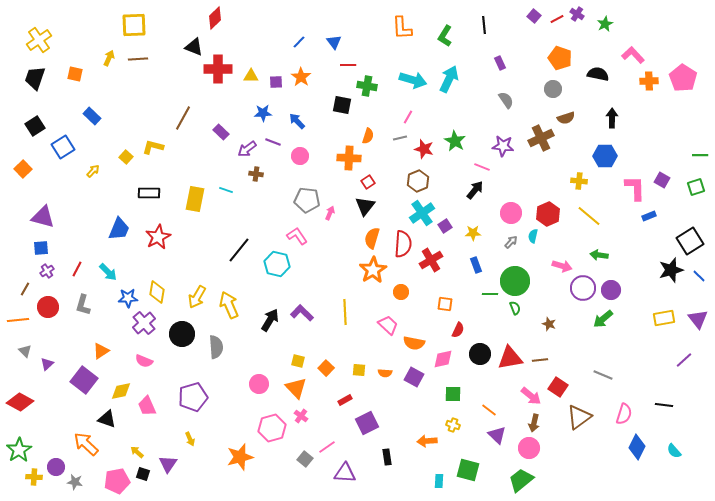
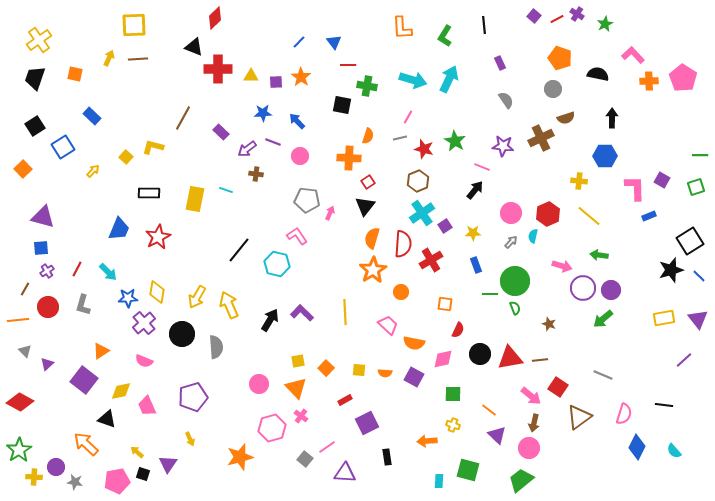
yellow square at (298, 361): rotated 24 degrees counterclockwise
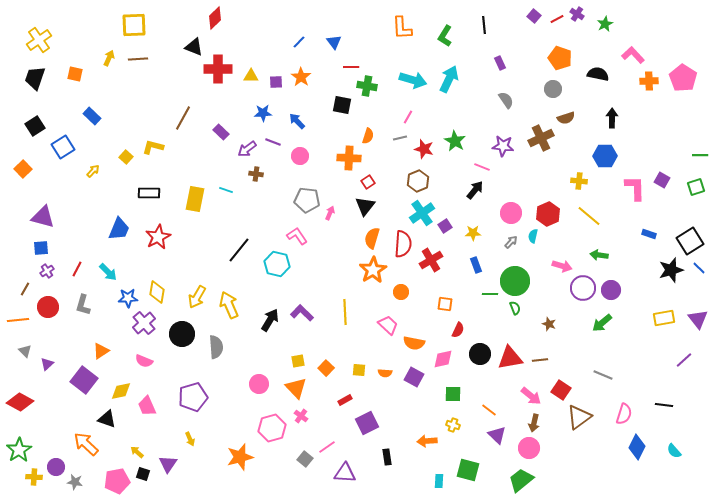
red line at (348, 65): moved 3 px right, 2 px down
blue rectangle at (649, 216): moved 18 px down; rotated 40 degrees clockwise
blue line at (699, 276): moved 8 px up
green arrow at (603, 319): moved 1 px left, 4 px down
red square at (558, 387): moved 3 px right, 3 px down
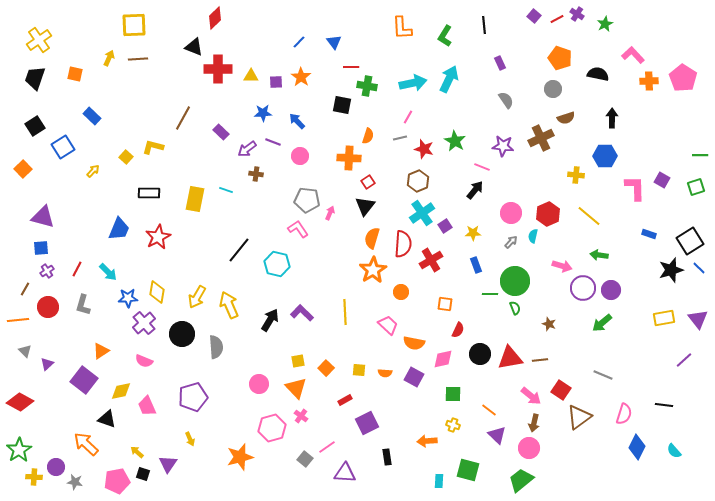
cyan arrow at (413, 80): moved 3 px down; rotated 28 degrees counterclockwise
yellow cross at (579, 181): moved 3 px left, 6 px up
pink L-shape at (297, 236): moved 1 px right, 7 px up
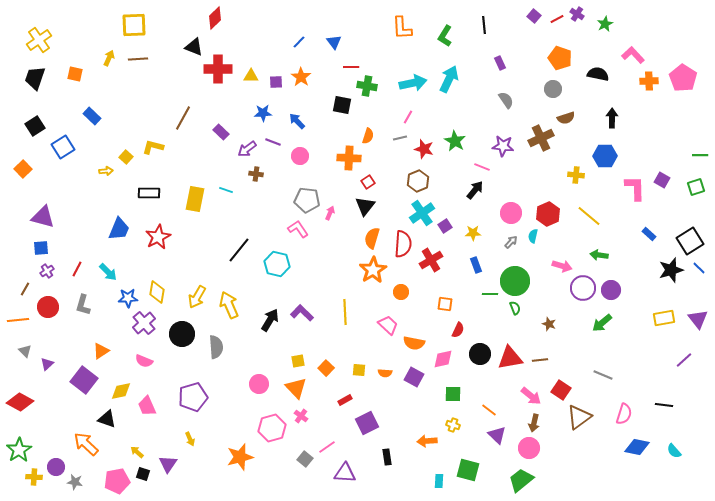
yellow arrow at (93, 171): moved 13 px right; rotated 40 degrees clockwise
blue rectangle at (649, 234): rotated 24 degrees clockwise
blue diamond at (637, 447): rotated 75 degrees clockwise
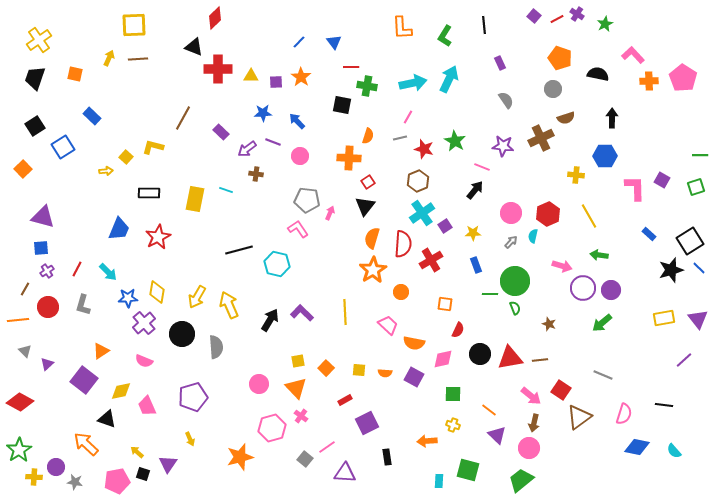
yellow line at (589, 216): rotated 20 degrees clockwise
black line at (239, 250): rotated 36 degrees clockwise
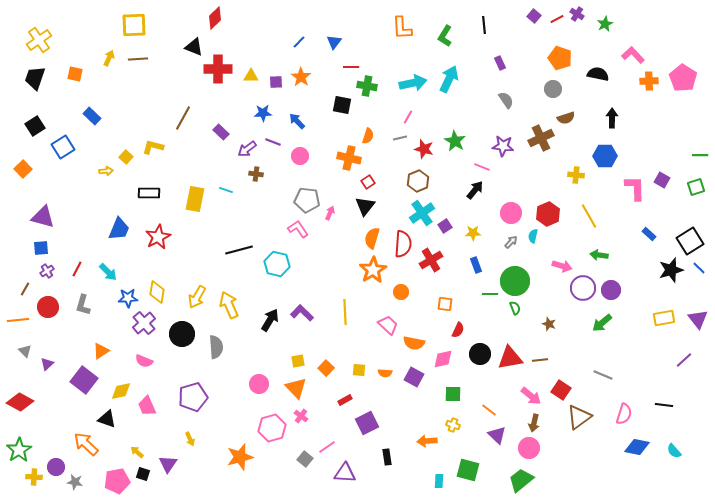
blue triangle at (334, 42): rotated 14 degrees clockwise
orange cross at (349, 158): rotated 10 degrees clockwise
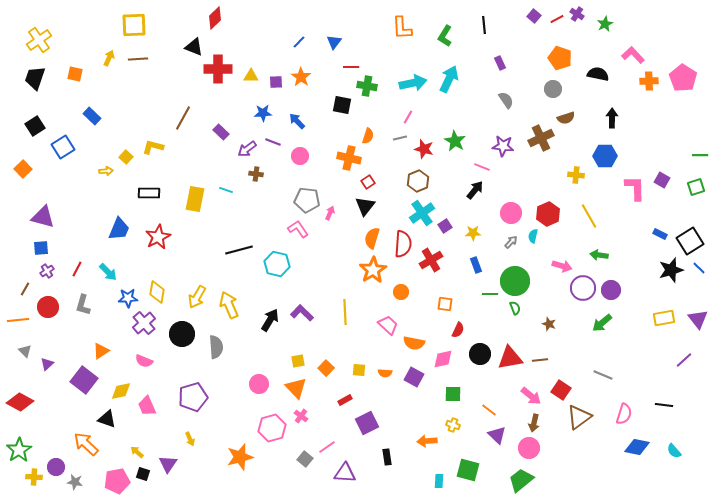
blue rectangle at (649, 234): moved 11 px right; rotated 16 degrees counterclockwise
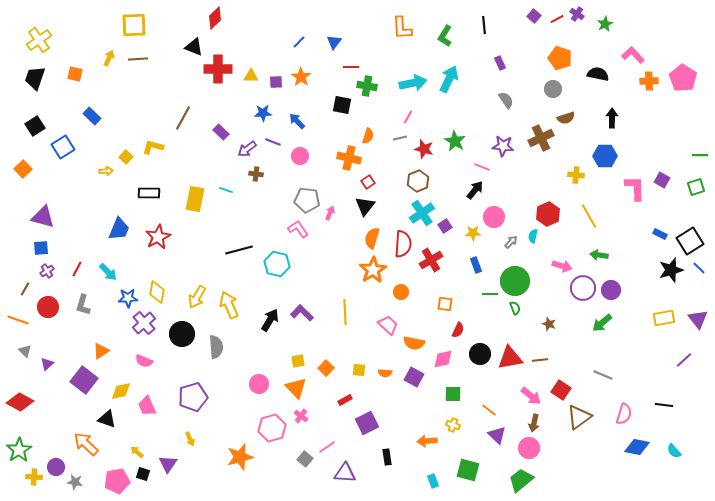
pink circle at (511, 213): moved 17 px left, 4 px down
orange line at (18, 320): rotated 25 degrees clockwise
cyan rectangle at (439, 481): moved 6 px left; rotated 24 degrees counterclockwise
